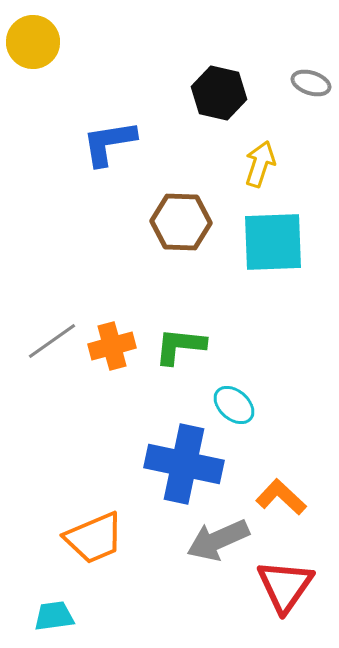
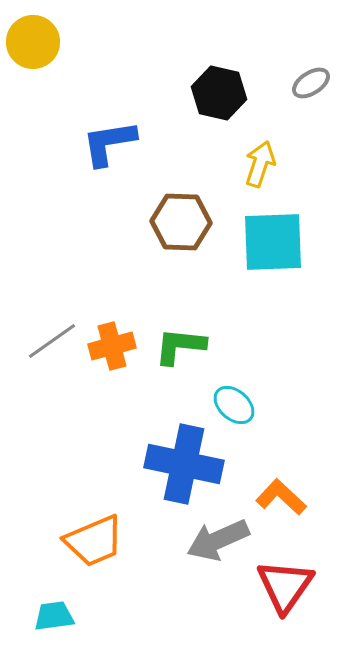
gray ellipse: rotated 51 degrees counterclockwise
orange trapezoid: moved 3 px down
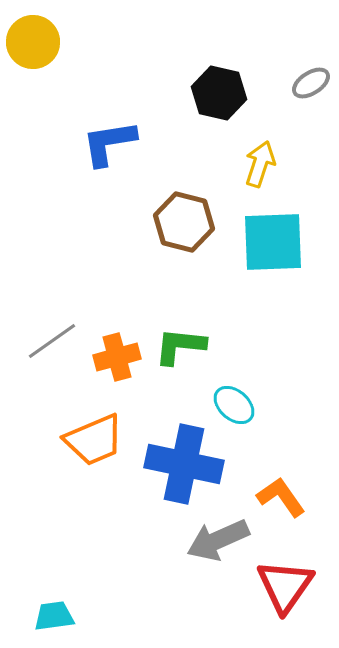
brown hexagon: moved 3 px right; rotated 12 degrees clockwise
orange cross: moved 5 px right, 11 px down
orange L-shape: rotated 12 degrees clockwise
orange trapezoid: moved 101 px up
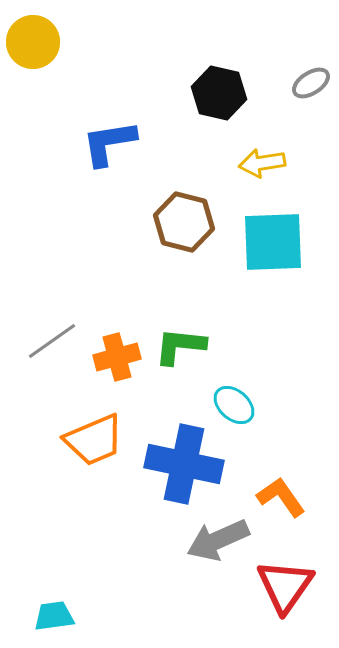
yellow arrow: moved 2 px right, 1 px up; rotated 117 degrees counterclockwise
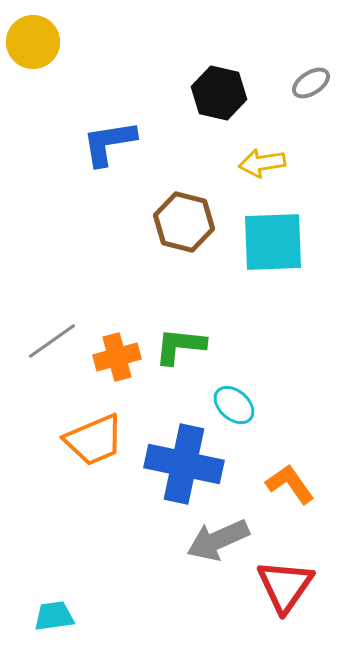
orange L-shape: moved 9 px right, 13 px up
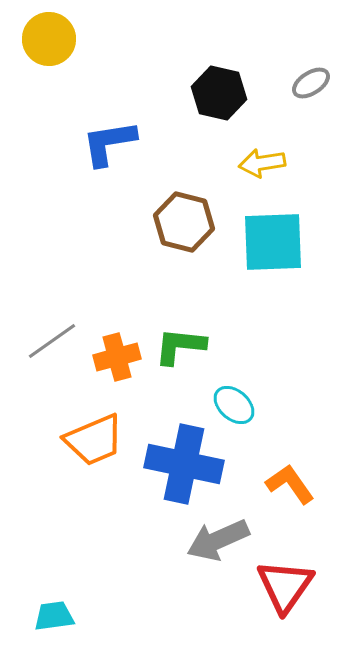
yellow circle: moved 16 px right, 3 px up
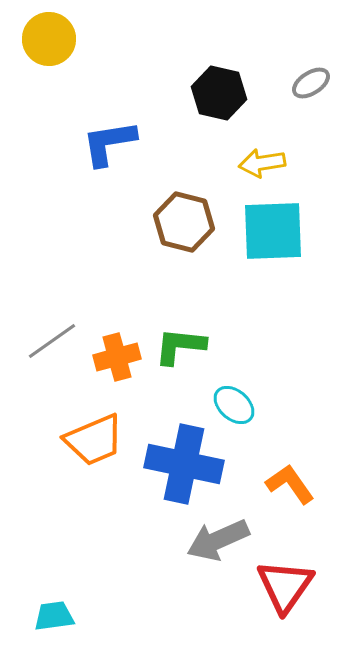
cyan square: moved 11 px up
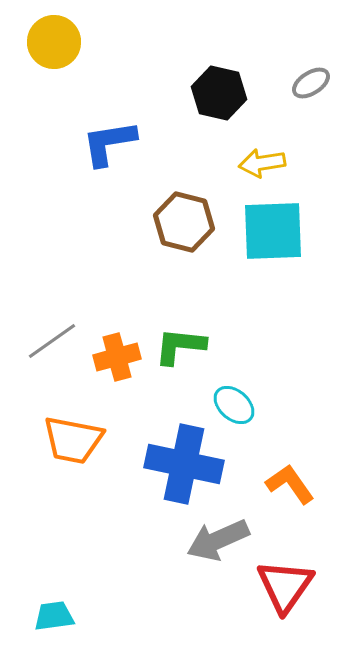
yellow circle: moved 5 px right, 3 px down
orange trapezoid: moved 21 px left; rotated 34 degrees clockwise
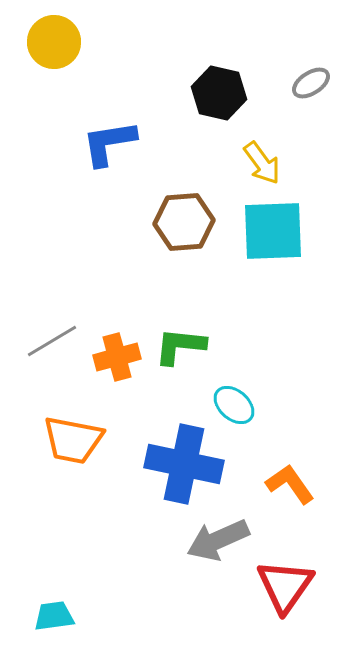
yellow arrow: rotated 117 degrees counterclockwise
brown hexagon: rotated 18 degrees counterclockwise
gray line: rotated 4 degrees clockwise
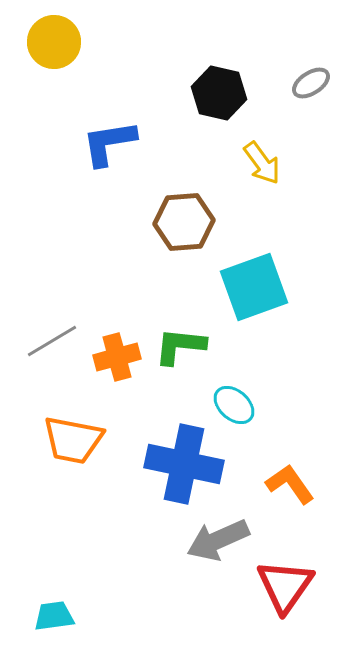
cyan square: moved 19 px left, 56 px down; rotated 18 degrees counterclockwise
